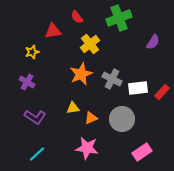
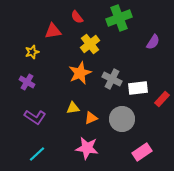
orange star: moved 1 px left, 1 px up
red rectangle: moved 7 px down
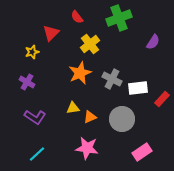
red triangle: moved 2 px left, 2 px down; rotated 36 degrees counterclockwise
orange triangle: moved 1 px left, 1 px up
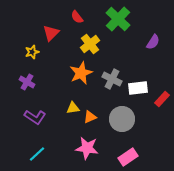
green cross: moved 1 px left, 1 px down; rotated 25 degrees counterclockwise
orange star: moved 1 px right
pink rectangle: moved 14 px left, 5 px down
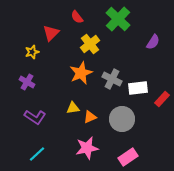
pink star: rotated 20 degrees counterclockwise
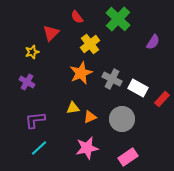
white rectangle: rotated 36 degrees clockwise
purple L-shape: moved 3 px down; rotated 140 degrees clockwise
cyan line: moved 2 px right, 6 px up
